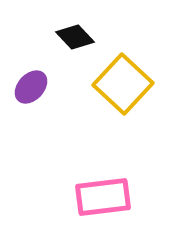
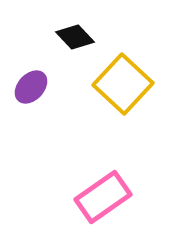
pink rectangle: rotated 28 degrees counterclockwise
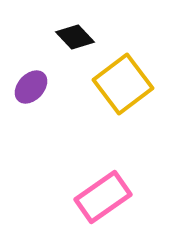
yellow square: rotated 10 degrees clockwise
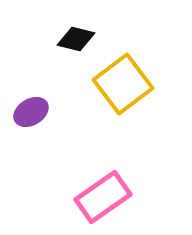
black diamond: moved 1 px right, 2 px down; rotated 33 degrees counterclockwise
purple ellipse: moved 25 px down; rotated 16 degrees clockwise
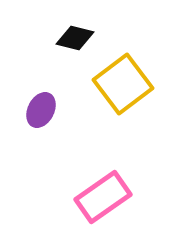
black diamond: moved 1 px left, 1 px up
purple ellipse: moved 10 px right, 2 px up; rotated 32 degrees counterclockwise
